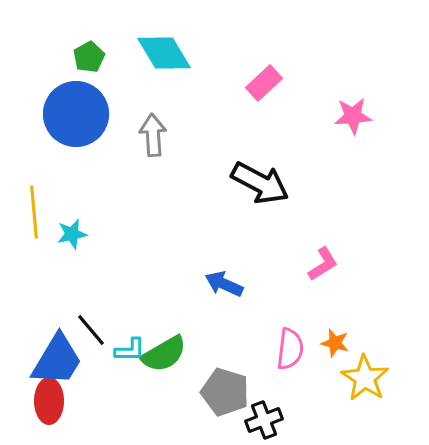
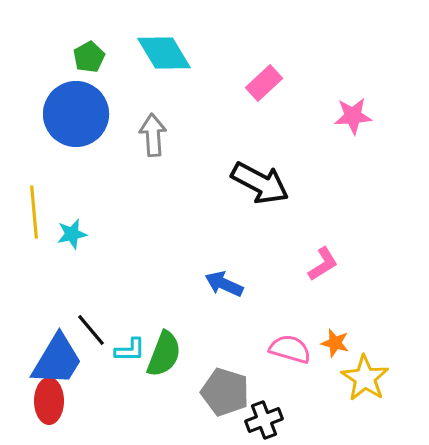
pink semicircle: rotated 81 degrees counterclockwise
green semicircle: rotated 39 degrees counterclockwise
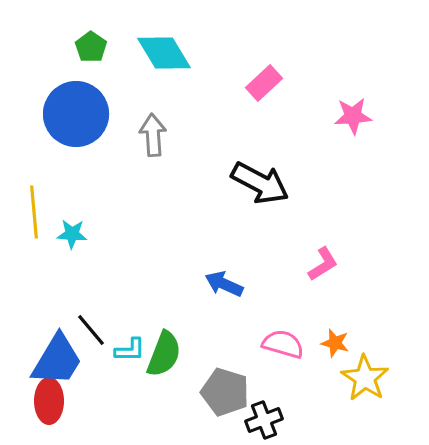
green pentagon: moved 2 px right, 10 px up; rotated 8 degrees counterclockwise
cyan star: rotated 16 degrees clockwise
pink semicircle: moved 7 px left, 5 px up
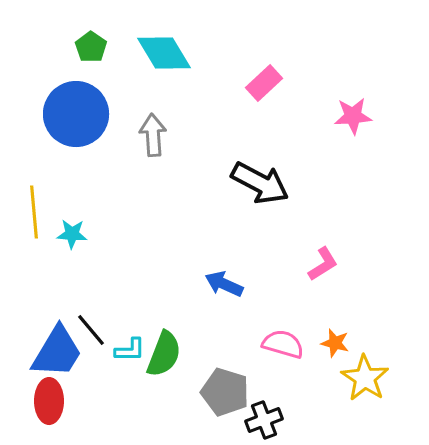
blue trapezoid: moved 8 px up
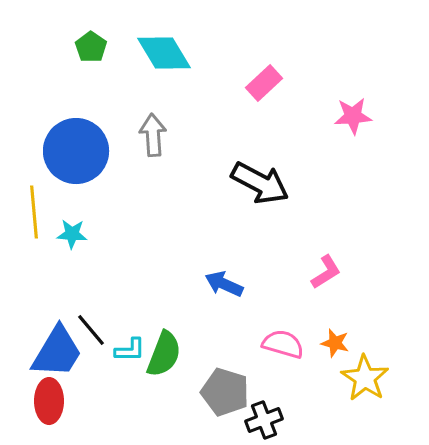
blue circle: moved 37 px down
pink L-shape: moved 3 px right, 8 px down
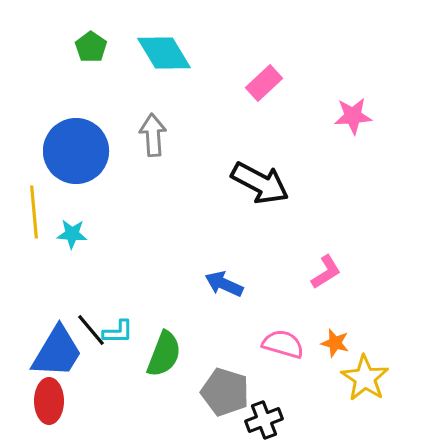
cyan L-shape: moved 12 px left, 18 px up
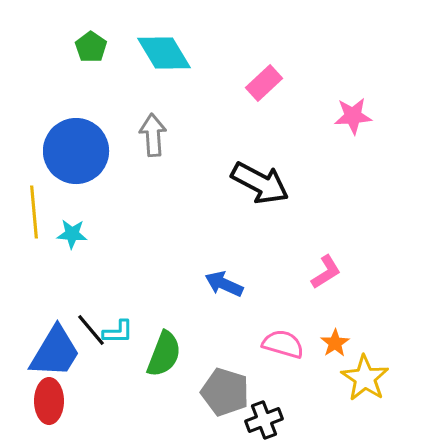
orange star: rotated 24 degrees clockwise
blue trapezoid: moved 2 px left
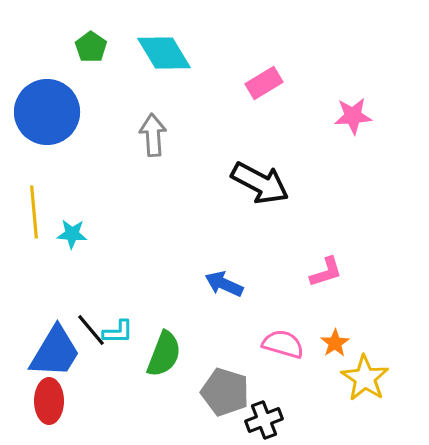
pink rectangle: rotated 12 degrees clockwise
blue circle: moved 29 px left, 39 px up
pink L-shape: rotated 15 degrees clockwise
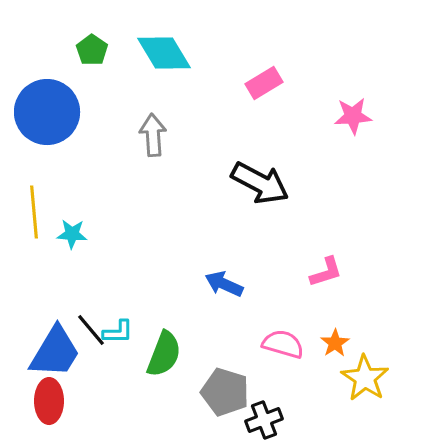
green pentagon: moved 1 px right, 3 px down
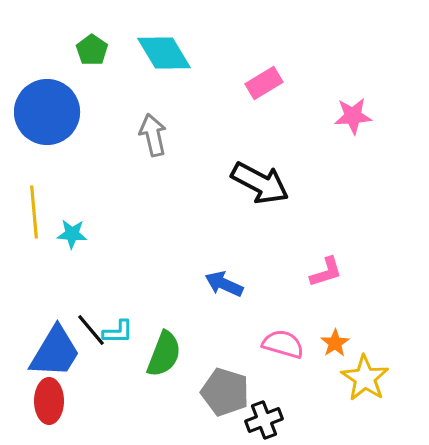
gray arrow: rotated 9 degrees counterclockwise
